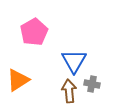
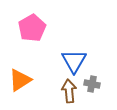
pink pentagon: moved 2 px left, 4 px up
orange triangle: moved 2 px right
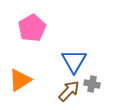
brown arrow: rotated 50 degrees clockwise
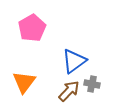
blue triangle: rotated 24 degrees clockwise
orange triangle: moved 4 px right, 2 px down; rotated 20 degrees counterclockwise
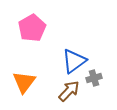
gray cross: moved 2 px right, 6 px up; rotated 28 degrees counterclockwise
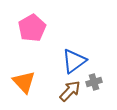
gray cross: moved 4 px down
orange triangle: rotated 20 degrees counterclockwise
brown arrow: moved 1 px right
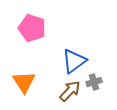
pink pentagon: rotated 24 degrees counterclockwise
orange triangle: rotated 10 degrees clockwise
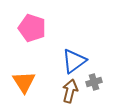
brown arrow: rotated 30 degrees counterclockwise
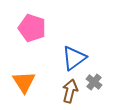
blue triangle: moved 3 px up
gray cross: rotated 35 degrees counterclockwise
